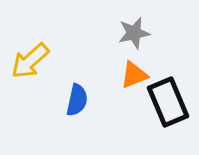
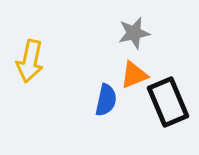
yellow arrow: rotated 36 degrees counterclockwise
blue semicircle: moved 29 px right
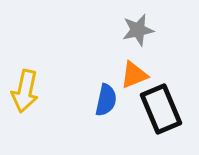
gray star: moved 4 px right, 3 px up
yellow arrow: moved 5 px left, 30 px down
black rectangle: moved 7 px left, 7 px down
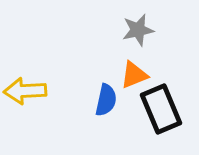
yellow arrow: rotated 75 degrees clockwise
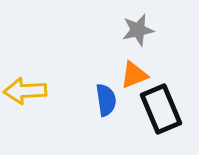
blue semicircle: rotated 20 degrees counterclockwise
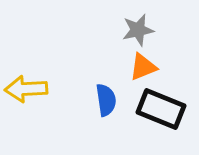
orange triangle: moved 9 px right, 8 px up
yellow arrow: moved 1 px right, 2 px up
black rectangle: rotated 45 degrees counterclockwise
